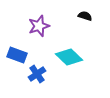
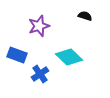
blue cross: moved 3 px right
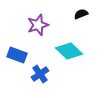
black semicircle: moved 4 px left, 2 px up; rotated 40 degrees counterclockwise
purple star: moved 1 px left, 1 px up
cyan diamond: moved 6 px up
